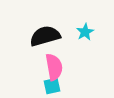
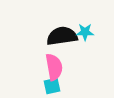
cyan star: rotated 30 degrees clockwise
black semicircle: moved 17 px right; rotated 8 degrees clockwise
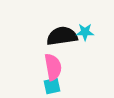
pink semicircle: moved 1 px left
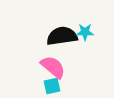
pink semicircle: rotated 40 degrees counterclockwise
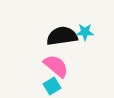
pink semicircle: moved 3 px right, 1 px up
cyan square: rotated 18 degrees counterclockwise
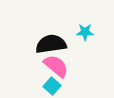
black semicircle: moved 11 px left, 8 px down
cyan square: rotated 18 degrees counterclockwise
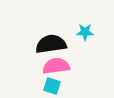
pink semicircle: rotated 48 degrees counterclockwise
cyan square: rotated 24 degrees counterclockwise
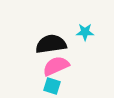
pink semicircle: rotated 16 degrees counterclockwise
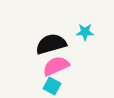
black semicircle: rotated 8 degrees counterclockwise
cyan square: rotated 12 degrees clockwise
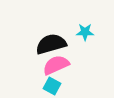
pink semicircle: moved 1 px up
